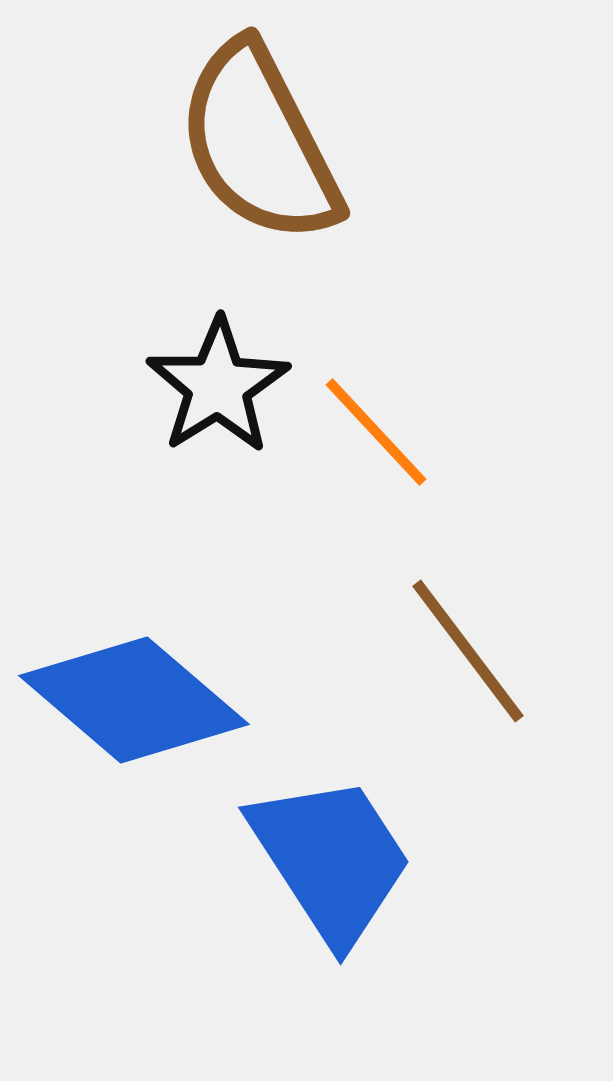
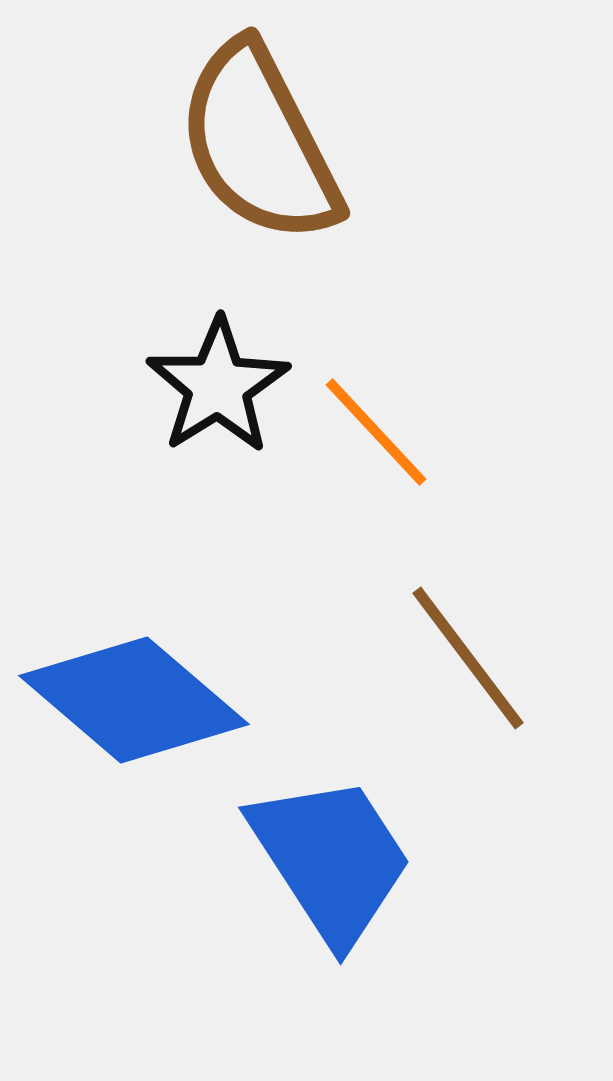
brown line: moved 7 px down
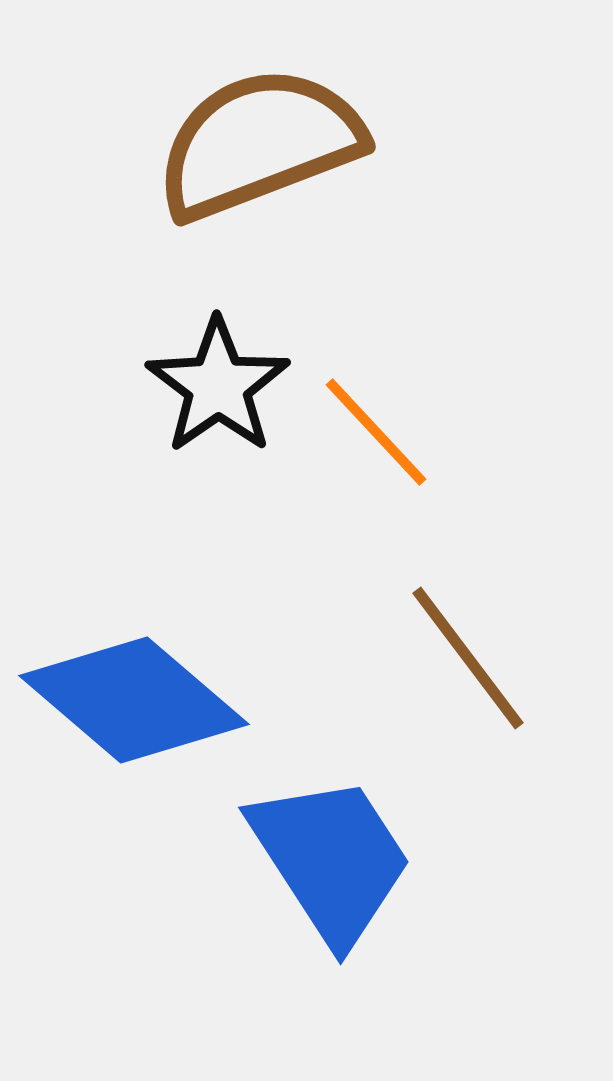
brown semicircle: rotated 96 degrees clockwise
black star: rotated 3 degrees counterclockwise
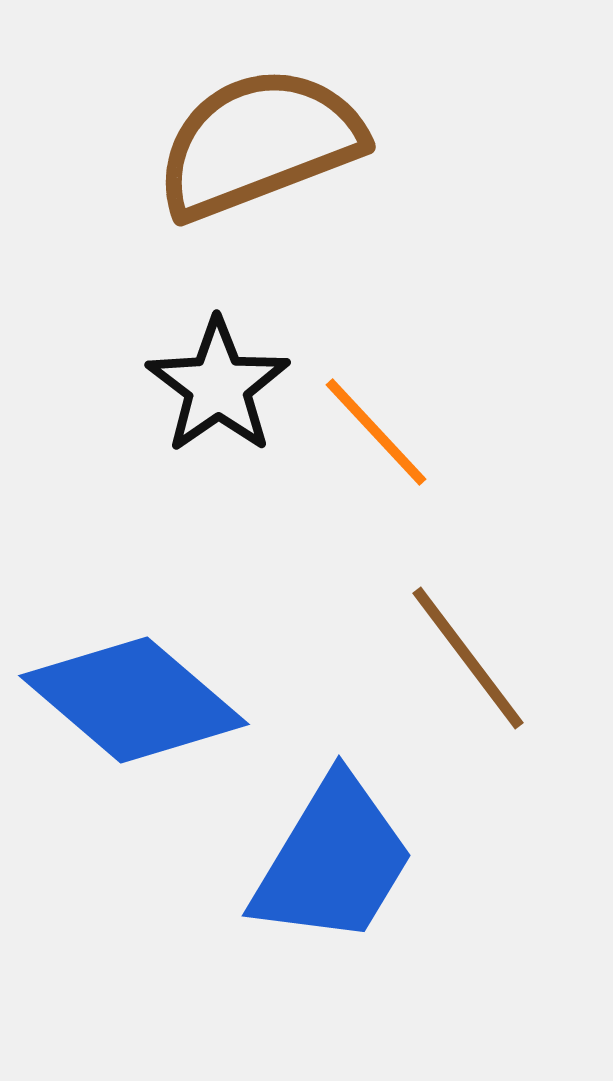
blue trapezoid: moved 2 px right, 2 px down; rotated 64 degrees clockwise
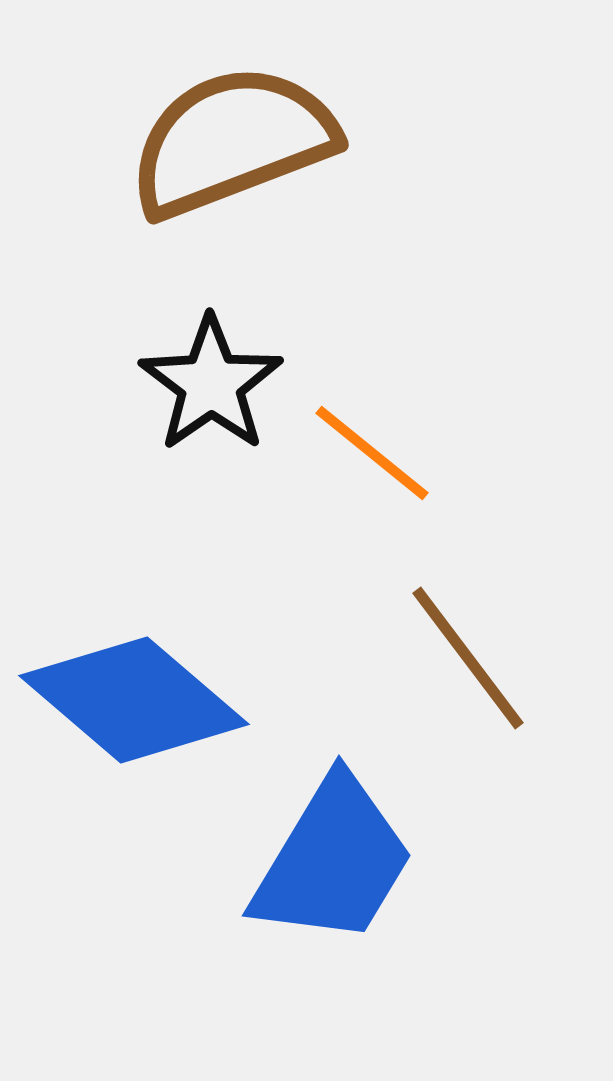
brown semicircle: moved 27 px left, 2 px up
black star: moved 7 px left, 2 px up
orange line: moved 4 px left, 21 px down; rotated 8 degrees counterclockwise
